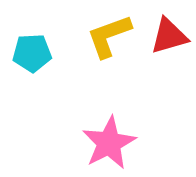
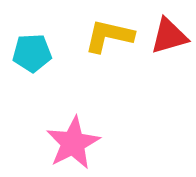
yellow L-shape: rotated 33 degrees clockwise
pink star: moved 36 px left
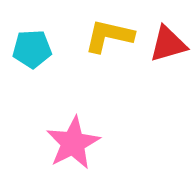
red triangle: moved 1 px left, 8 px down
cyan pentagon: moved 4 px up
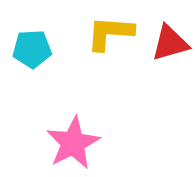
yellow L-shape: moved 1 px right, 3 px up; rotated 9 degrees counterclockwise
red triangle: moved 2 px right, 1 px up
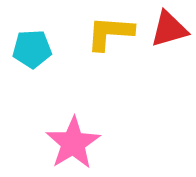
red triangle: moved 1 px left, 14 px up
pink star: rotated 4 degrees counterclockwise
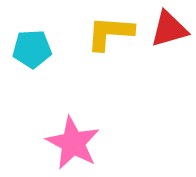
pink star: rotated 12 degrees counterclockwise
